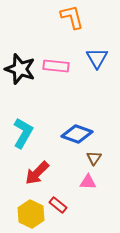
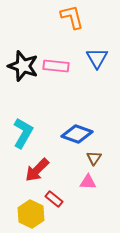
black star: moved 3 px right, 3 px up
red arrow: moved 3 px up
red rectangle: moved 4 px left, 6 px up
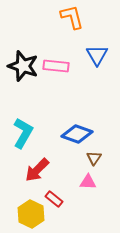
blue triangle: moved 3 px up
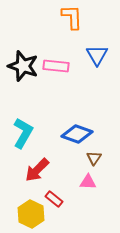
orange L-shape: rotated 12 degrees clockwise
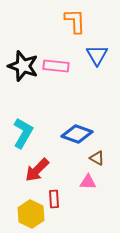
orange L-shape: moved 3 px right, 4 px down
brown triangle: moved 3 px right; rotated 35 degrees counterclockwise
red rectangle: rotated 48 degrees clockwise
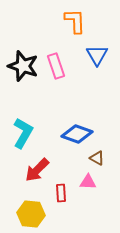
pink rectangle: rotated 65 degrees clockwise
red rectangle: moved 7 px right, 6 px up
yellow hexagon: rotated 20 degrees counterclockwise
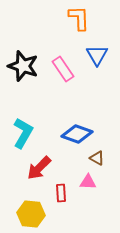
orange L-shape: moved 4 px right, 3 px up
pink rectangle: moved 7 px right, 3 px down; rotated 15 degrees counterclockwise
red arrow: moved 2 px right, 2 px up
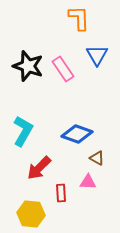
black star: moved 5 px right
cyan L-shape: moved 2 px up
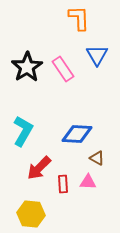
black star: moved 1 px left, 1 px down; rotated 20 degrees clockwise
blue diamond: rotated 16 degrees counterclockwise
red rectangle: moved 2 px right, 9 px up
